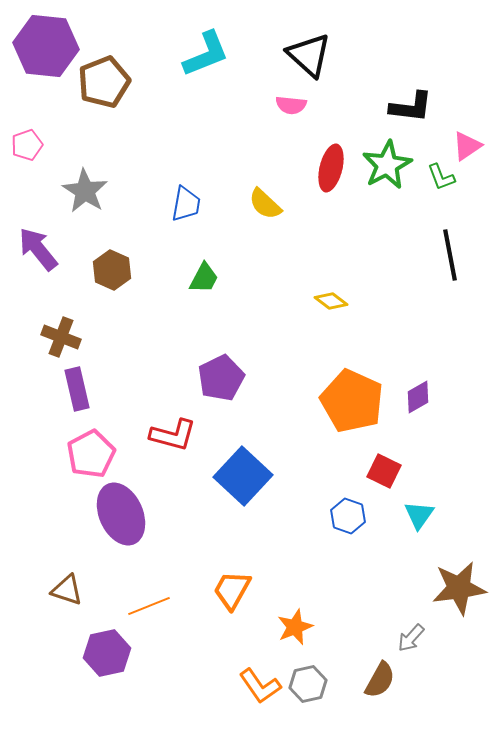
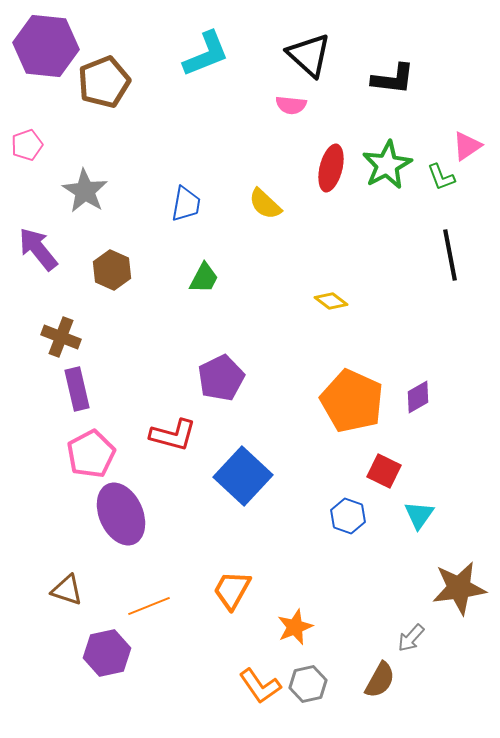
black L-shape at (411, 107): moved 18 px left, 28 px up
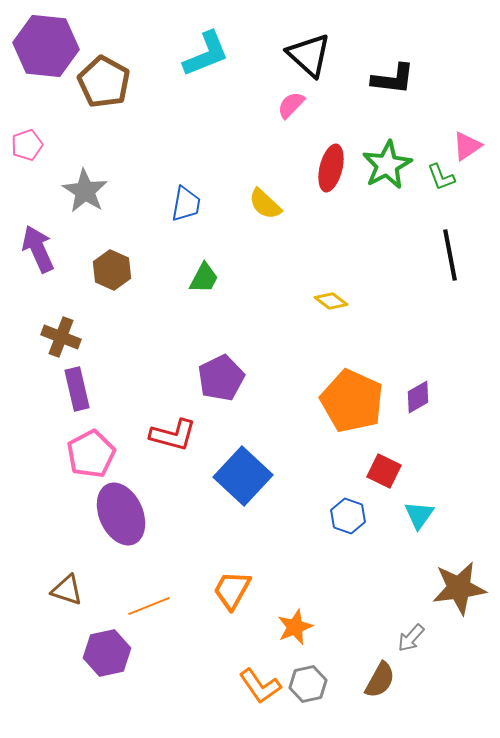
brown pentagon at (104, 82): rotated 21 degrees counterclockwise
pink semicircle at (291, 105): rotated 128 degrees clockwise
purple arrow at (38, 249): rotated 15 degrees clockwise
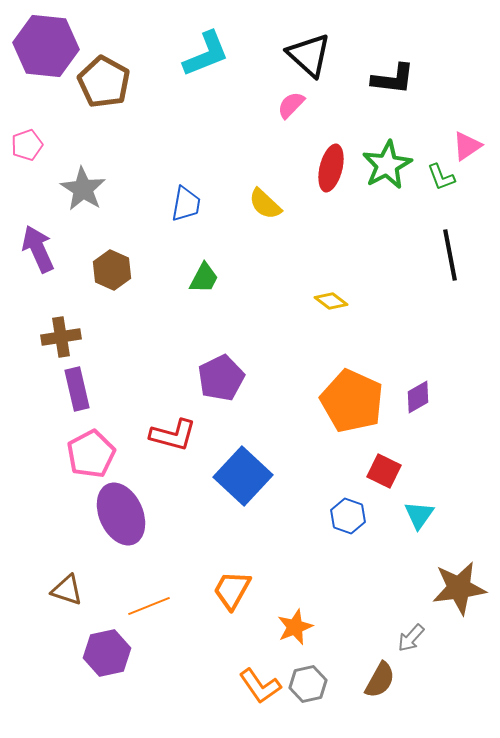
gray star at (85, 191): moved 2 px left, 2 px up
brown cross at (61, 337): rotated 30 degrees counterclockwise
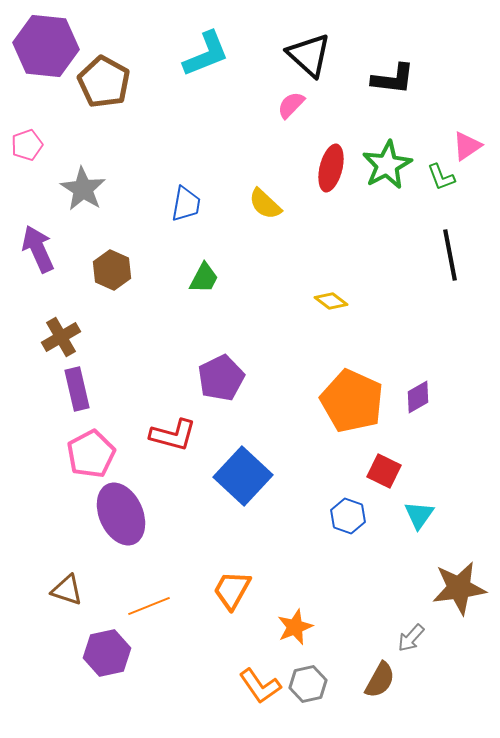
brown cross at (61, 337): rotated 21 degrees counterclockwise
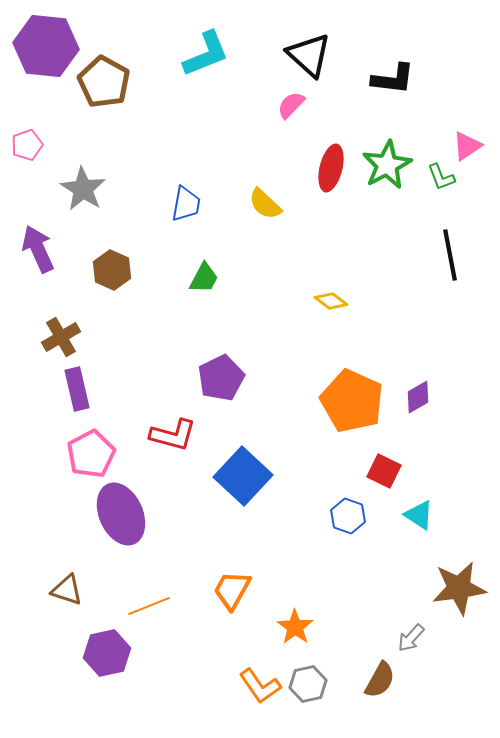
cyan triangle at (419, 515): rotated 32 degrees counterclockwise
orange star at (295, 627): rotated 15 degrees counterclockwise
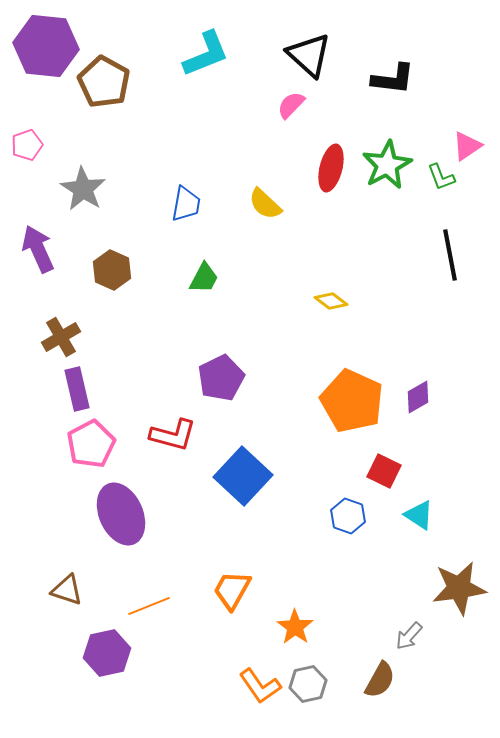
pink pentagon at (91, 454): moved 10 px up
gray arrow at (411, 638): moved 2 px left, 2 px up
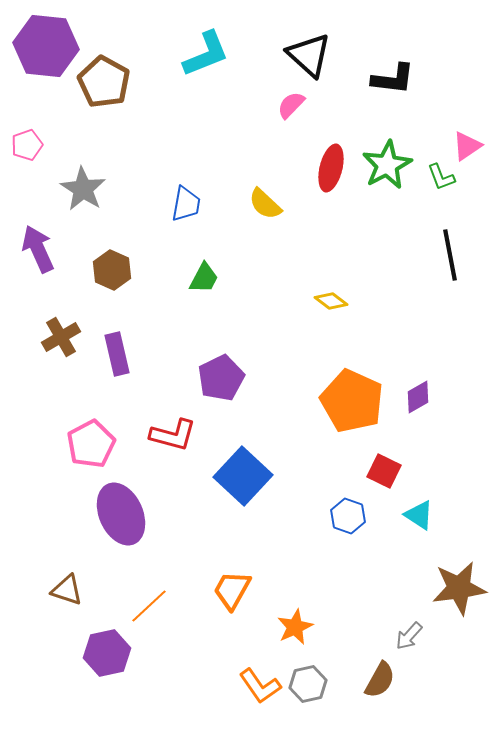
purple rectangle at (77, 389): moved 40 px right, 35 px up
orange line at (149, 606): rotated 21 degrees counterclockwise
orange star at (295, 627): rotated 12 degrees clockwise
